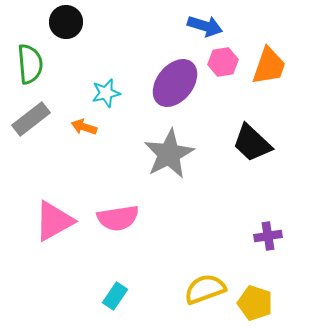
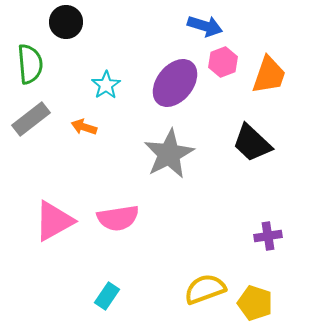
pink hexagon: rotated 12 degrees counterclockwise
orange trapezoid: moved 9 px down
cyan star: moved 8 px up; rotated 20 degrees counterclockwise
cyan rectangle: moved 8 px left
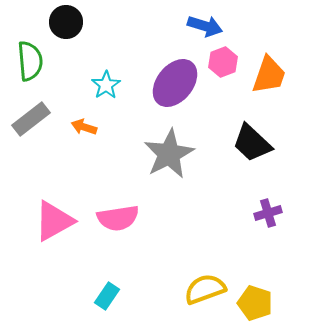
green semicircle: moved 3 px up
purple cross: moved 23 px up; rotated 8 degrees counterclockwise
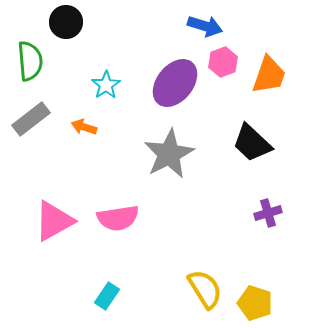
yellow semicircle: rotated 78 degrees clockwise
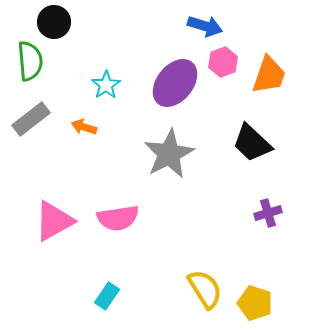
black circle: moved 12 px left
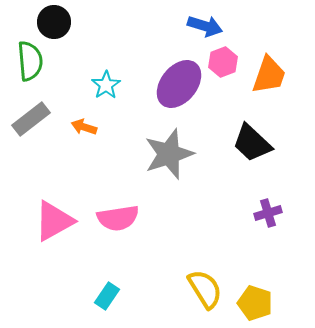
purple ellipse: moved 4 px right, 1 px down
gray star: rotated 9 degrees clockwise
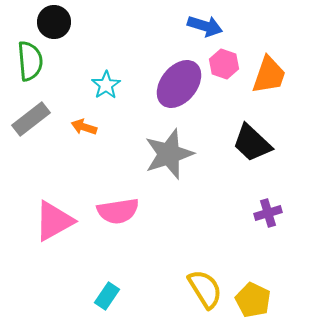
pink hexagon: moved 1 px right, 2 px down; rotated 20 degrees counterclockwise
pink semicircle: moved 7 px up
yellow pentagon: moved 2 px left, 3 px up; rotated 8 degrees clockwise
